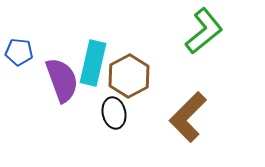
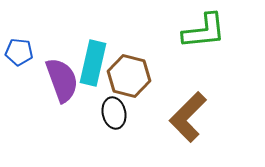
green L-shape: rotated 33 degrees clockwise
brown hexagon: rotated 18 degrees counterclockwise
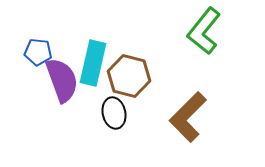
green L-shape: rotated 135 degrees clockwise
blue pentagon: moved 19 px right
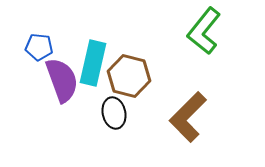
blue pentagon: moved 1 px right, 5 px up
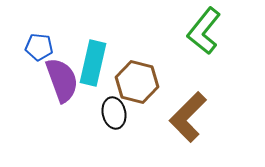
brown hexagon: moved 8 px right, 6 px down
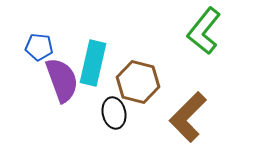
brown hexagon: moved 1 px right
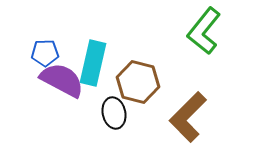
blue pentagon: moved 6 px right, 6 px down; rotated 8 degrees counterclockwise
purple semicircle: rotated 42 degrees counterclockwise
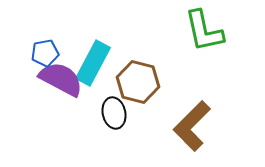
green L-shape: rotated 51 degrees counterclockwise
blue pentagon: rotated 8 degrees counterclockwise
cyan rectangle: rotated 15 degrees clockwise
purple semicircle: moved 1 px left, 1 px up
brown L-shape: moved 4 px right, 9 px down
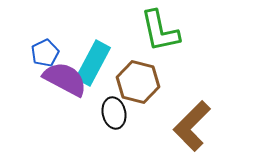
green L-shape: moved 44 px left
blue pentagon: rotated 16 degrees counterclockwise
purple semicircle: moved 4 px right
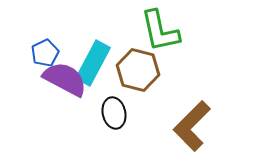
brown hexagon: moved 12 px up
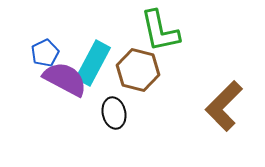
brown L-shape: moved 32 px right, 20 px up
